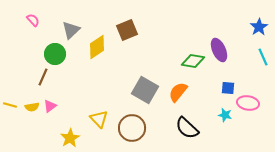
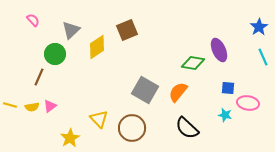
green diamond: moved 2 px down
brown line: moved 4 px left
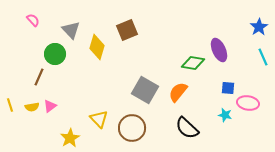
gray triangle: rotated 30 degrees counterclockwise
yellow diamond: rotated 40 degrees counterclockwise
yellow line: rotated 56 degrees clockwise
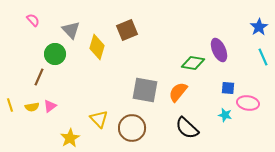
gray square: rotated 20 degrees counterclockwise
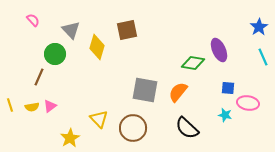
brown square: rotated 10 degrees clockwise
brown circle: moved 1 px right
